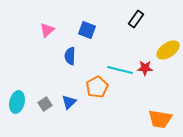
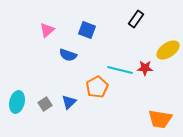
blue semicircle: moved 2 px left, 1 px up; rotated 72 degrees counterclockwise
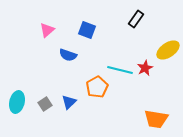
red star: rotated 28 degrees counterclockwise
orange trapezoid: moved 4 px left
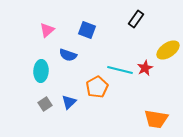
cyan ellipse: moved 24 px right, 31 px up; rotated 10 degrees counterclockwise
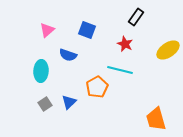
black rectangle: moved 2 px up
red star: moved 20 px left, 24 px up; rotated 21 degrees counterclockwise
orange trapezoid: rotated 65 degrees clockwise
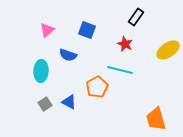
blue triangle: rotated 49 degrees counterclockwise
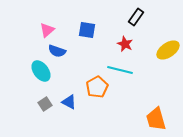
blue square: rotated 12 degrees counterclockwise
blue semicircle: moved 11 px left, 4 px up
cyan ellipse: rotated 40 degrees counterclockwise
